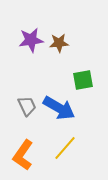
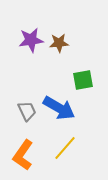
gray trapezoid: moved 5 px down
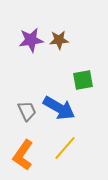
brown star: moved 3 px up
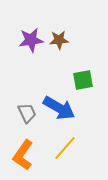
gray trapezoid: moved 2 px down
